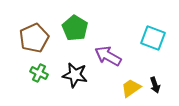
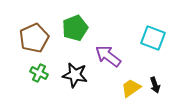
green pentagon: rotated 20 degrees clockwise
purple arrow: rotated 8 degrees clockwise
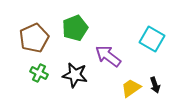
cyan square: moved 1 px left, 1 px down; rotated 10 degrees clockwise
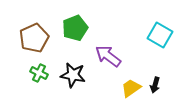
cyan square: moved 8 px right, 4 px up
black star: moved 2 px left
black arrow: rotated 35 degrees clockwise
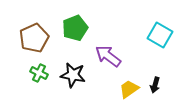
yellow trapezoid: moved 2 px left, 1 px down
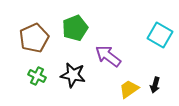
green cross: moved 2 px left, 3 px down
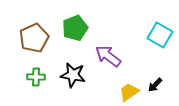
green cross: moved 1 px left, 1 px down; rotated 24 degrees counterclockwise
black arrow: rotated 28 degrees clockwise
yellow trapezoid: moved 3 px down
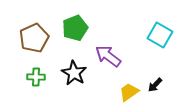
black star: moved 1 px right, 2 px up; rotated 20 degrees clockwise
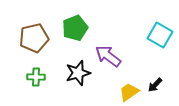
brown pentagon: rotated 12 degrees clockwise
black star: moved 4 px right; rotated 25 degrees clockwise
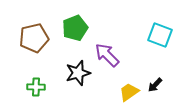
cyan square: rotated 10 degrees counterclockwise
purple arrow: moved 1 px left, 1 px up; rotated 8 degrees clockwise
green cross: moved 10 px down
